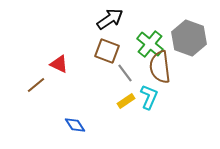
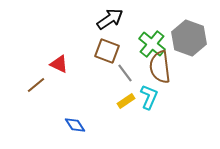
green cross: moved 2 px right
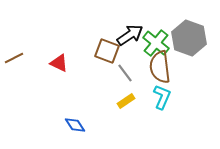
black arrow: moved 20 px right, 16 px down
green cross: moved 4 px right, 1 px up
red triangle: moved 1 px up
brown line: moved 22 px left, 27 px up; rotated 12 degrees clockwise
cyan L-shape: moved 13 px right
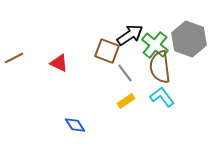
gray hexagon: moved 1 px down
green cross: moved 1 px left, 2 px down
cyan L-shape: rotated 60 degrees counterclockwise
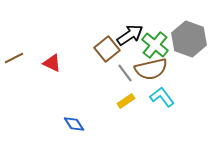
brown square: moved 2 px up; rotated 30 degrees clockwise
red triangle: moved 7 px left
brown semicircle: moved 9 px left, 2 px down; rotated 96 degrees counterclockwise
blue diamond: moved 1 px left, 1 px up
